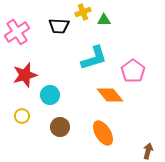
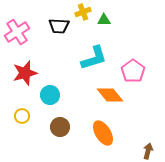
red star: moved 2 px up
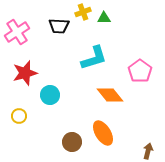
green triangle: moved 2 px up
pink pentagon: moved 7 px right
yellow circle: moved 3 px left
brown circle: moved 12 px right, 15 px down
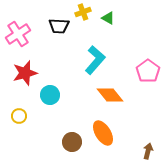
green triangle: moved 4 px right; rotated 32 degrees clockwise
pink cross: moved 1 px right, 2 px down
cyan L-shape: moved 1 px right, 2 px down; rotated 32 degrees counterclockwise
pink pentagon: moved 8 px right
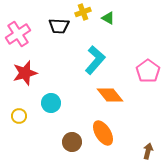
cyan circle: moved 1 px right, 8 px down
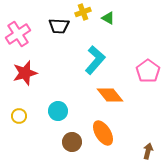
cyan circle: moved 7 px right, 8 px down
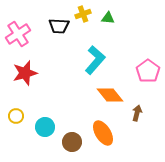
yellow cross: moved 2 px down
green triangle: rotated 24 degrees counterclockwise
cyan circle: moved 13 px left, 16 px down
yellow circle: moved 3 px left
brown arrow: moved 11 px left, 38 px up
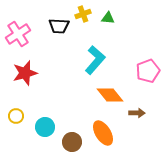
pink pentagon: rotated 15 degrees clockwise
brown arrow: rotated 77 degrees clockwise
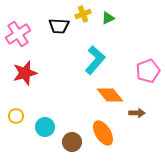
green triangle: rotated 32 degrees counterclockwise
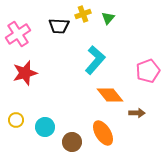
green triangle: rotated 24 degrees counterclockwise
yellow circle: moved 4 px down
